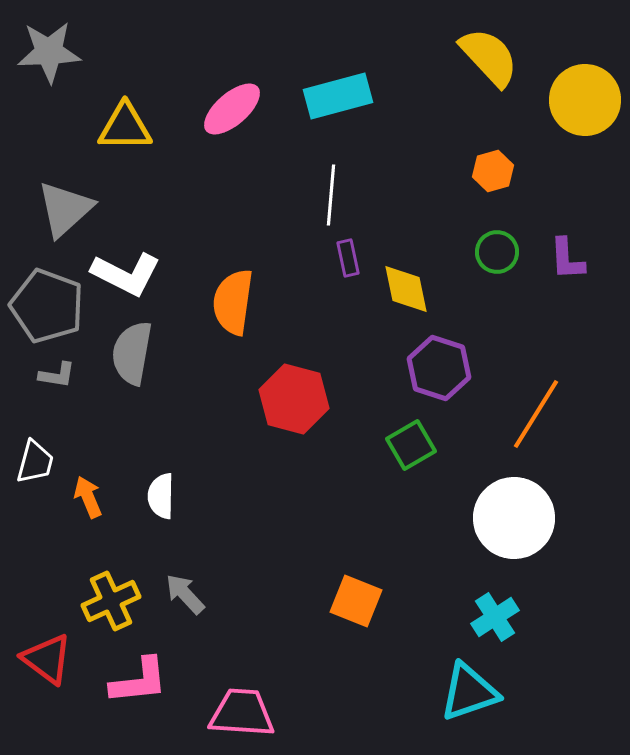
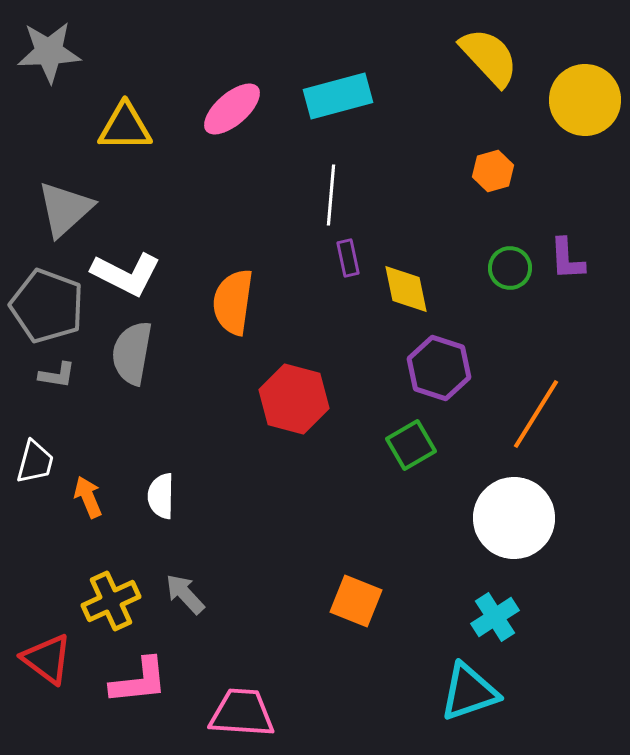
green circle: moved 13 px right, 16 px down
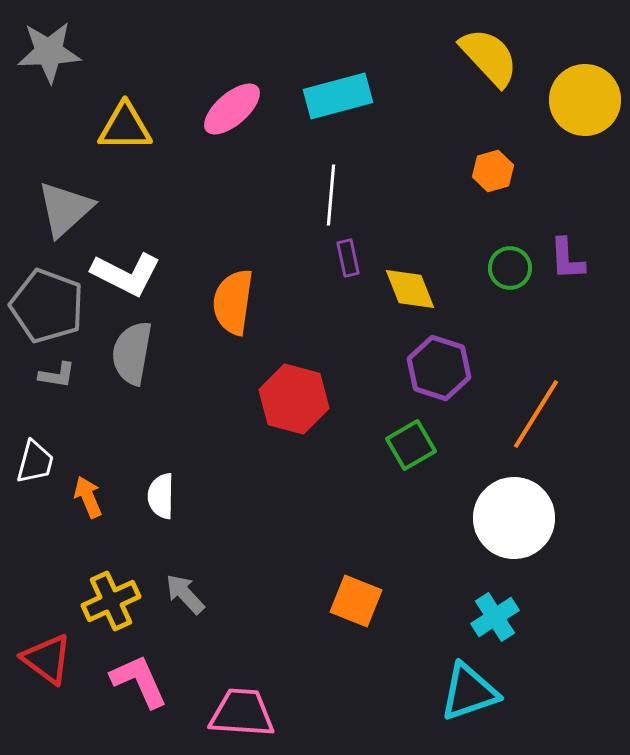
yellow diamond: moved 4 px right; rotated 10 degrees counterclockwise
pink L-shape: rotated 108 degrees counterclockwise
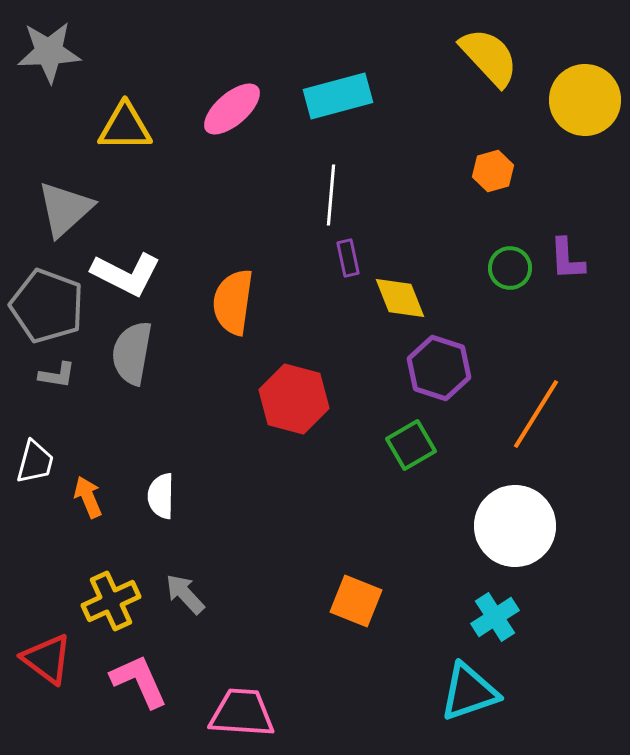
yellow diamond: moved 10 px left, 9 px down
white circle: moved 1 px right, 8 px down
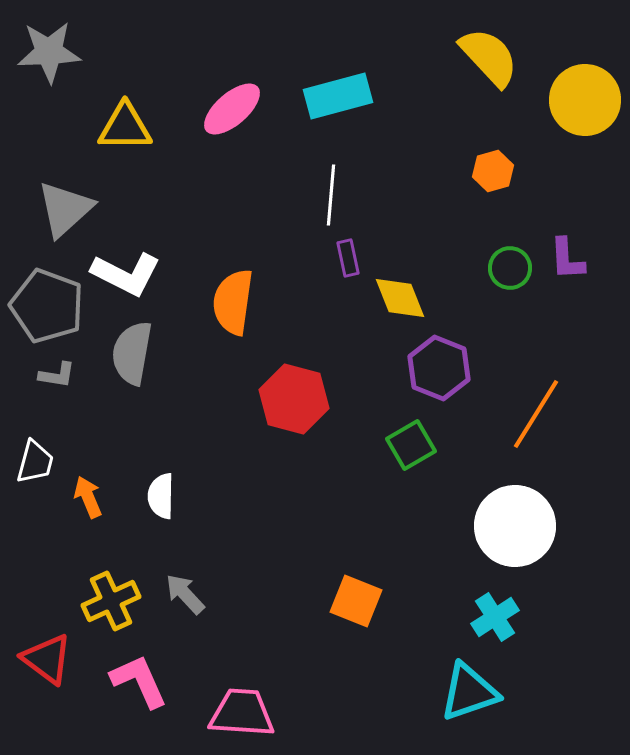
purple hexagon: rotated 4 degrees clockwise
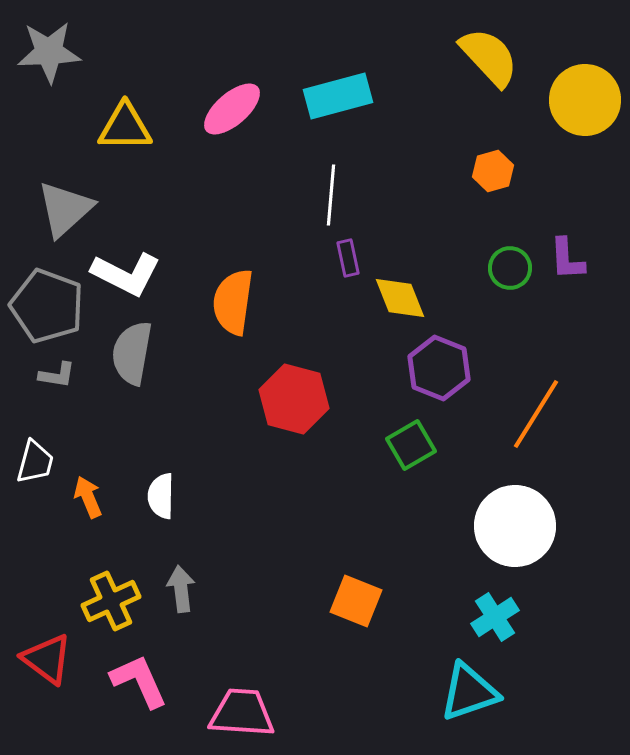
gray arrow: moved 4 px left, 5 px up; rotated 36 degrees clockwise
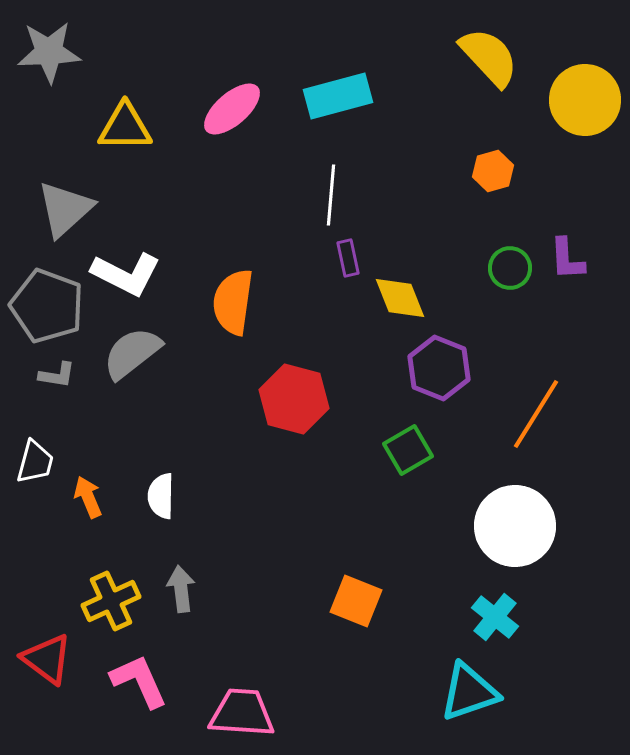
gray semicircle: rotated 42 degrees clockwise
green square: moved 3 px left, 5 px down
cyan cross: rotated 18 degrees counterclockwise
